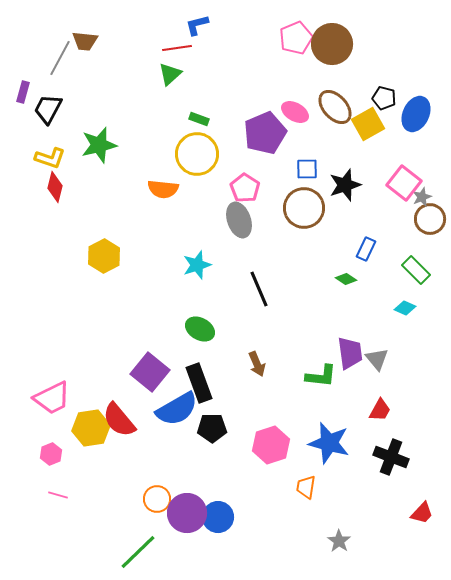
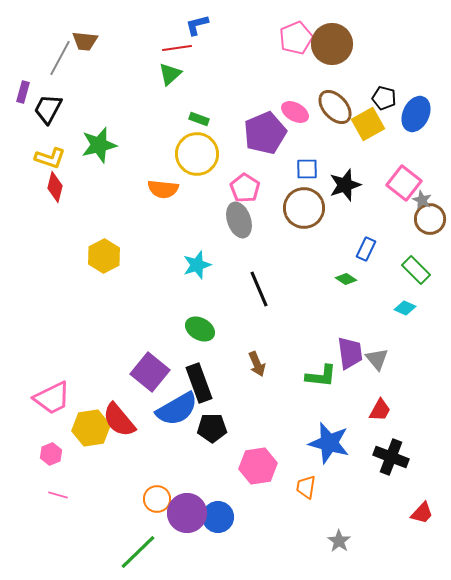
gray star at (422, 197): moved 3 px down; rotated 24 degrees counterclockwise
pink hexagon at (271, 445): moved 13 px left, 21 px down; rotated 9 degrees clockwise
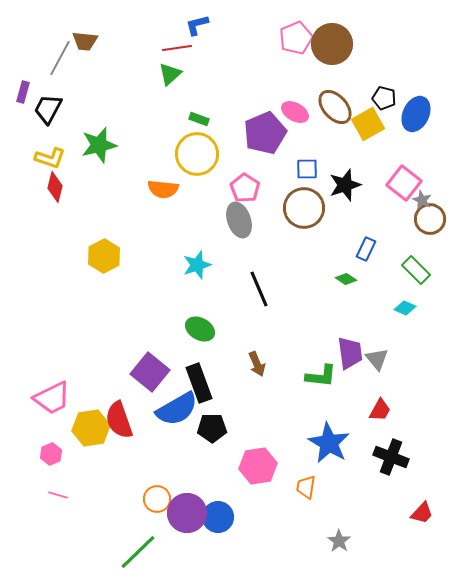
red semicircle at (119, 420): rotated 21 degrees clockwise
blue star at (329, 443): rotated 15 degrees clockwise
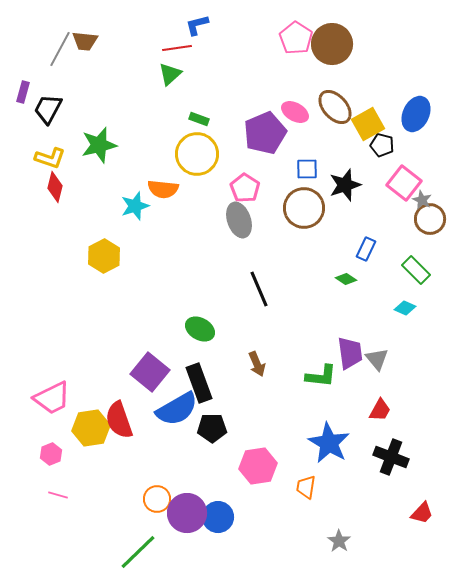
pink pentagon at (296, 38): rotated 16 degrees counterclockwise
gray line at (60, 58): moved 9 px up
black pentagon at (384, 98): moved 2 px left, 47 px down
cyan star at (197, 265): moved 62 px left, 59 px up
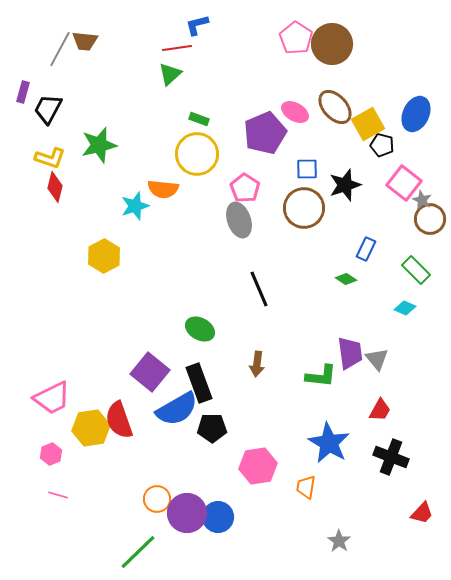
brown arrow at (257, 364): rotated 30 degrees clockwise
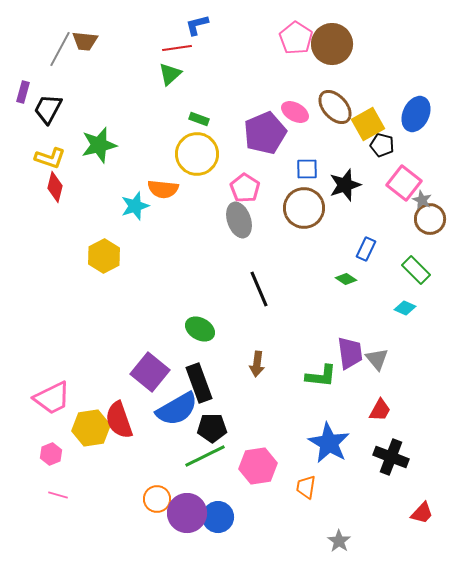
green line at (138, 552): moved 67 px right, 96 px up; rotated 18 degrees clockwise
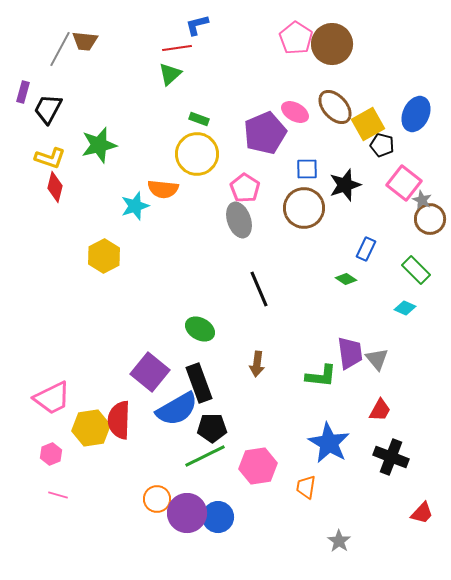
red semicircle at (119, 420): rotated 21 degrees clockwise
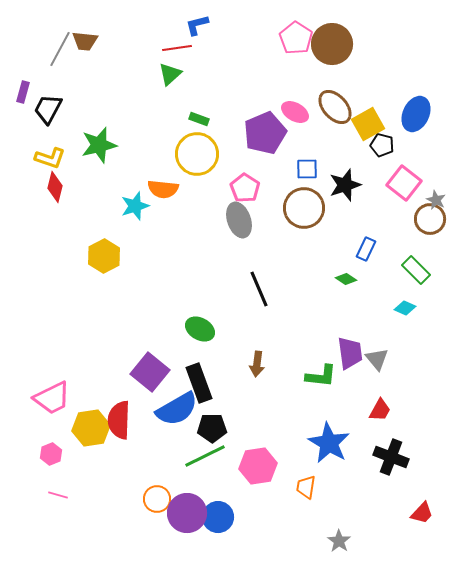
gray star at (422, 200): moved 14 px right
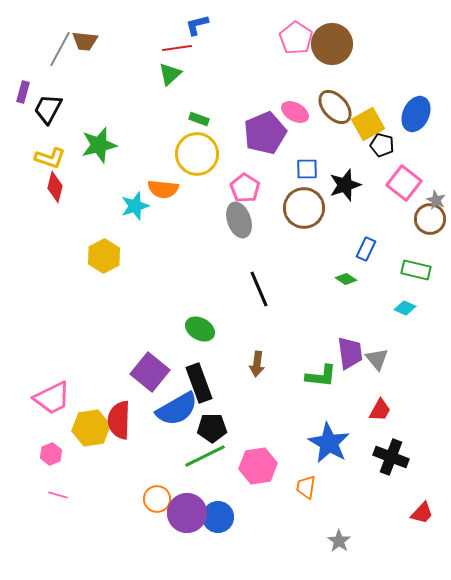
green rectangle at (416, 270): rotated 32 degrees counterclockwise
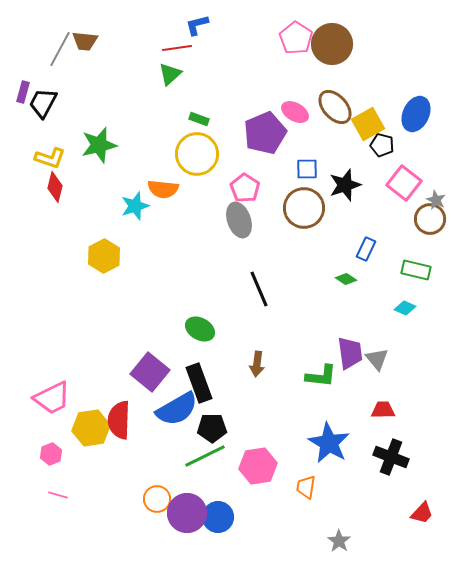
black trapezoid at (48, 109): moved 5 px left, 6 px up
red trapezoid at (380, 410): moved 3 px right; rotated 120 degrees counterclockwise
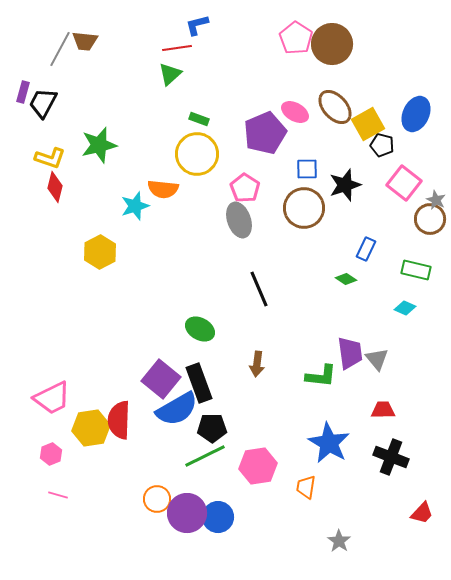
yellow hexagon at (104, 256): moved 4 px left, 4 px up
purple square at (150, 372): moved 11 px right, 7 px down
